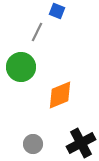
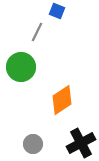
orange diamond: moved 2 px right, 5 px down; rotated 12 degrees counterclockwise
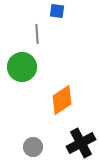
blue square: rotated 14 degrees counterclockwise
gray line: moved 2 px down; rotated 30 degrees counterclockwise
green circle: moved 1 px right
gray circle: moved 3 px down
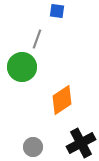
gray line: moved 5 px down; rotated 24 degrees clockwise
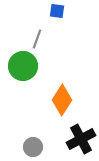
green circle: moved 1 px right, 1 px up
orange diamond: rotated 24 degrees counterclockwise
black cross: moved 4 px up
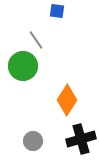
gray line: moved 1 px left, 1 px down; rotated 54 degrees counterclockwise
orange diamond: moved 5 px right
black cross: rotated 12 degrees clockwise
gray circle: moved 6 px up
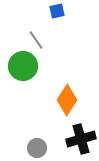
blue square: rotated 21 degrees counterclockwise
gray circle: moved 4 px right, 7 px down
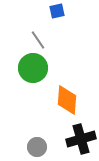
gray line: moved 2 px right
green circle: moved 10 px right, 2 px down
orange diamond: rotated 28 degrees counterclockwise
gray circle: moved 1 px up
